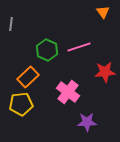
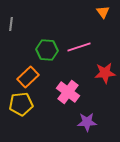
green hexagon: rotated 20 degrees counterclockwise
red star: moved 1 px down
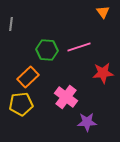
red star: moved 2 px left
pink cross: moved 2 px left, 5 px down
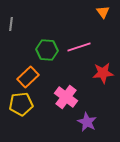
purple star: rotated 30 degrees clockwise
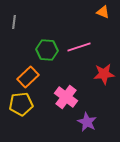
orange triangle: rotated 32 degrees counterclockwise
gray line: moved 3 px right, 2 px up
red star: moved 1 px right, 1 px down
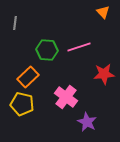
orange triangle: rotated 24 degrees clockwise
gray line: moved 1 px right, 1 px down
yellow pentagon: moved 1 px right; rotated 20 degrees clockwise
